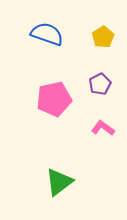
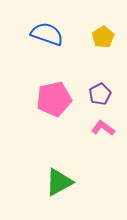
purple pentagon: moved 10 px down
green triangle: rotated 8 degrees clockwise
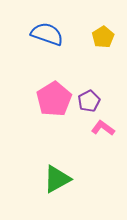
purple pentagon: moved 11 px left, 7 px down
pink pentagon: rotated 20 degrees counterclockwise
green triangle: moved 2 px left, 3 px up
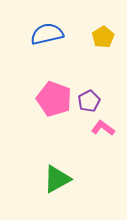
blue semicircle: rotated 32 degrees counterclockwise
pink pentagon: rotated 20 degrees counterclockwise
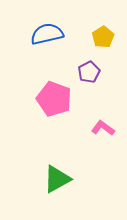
purple pentagon: moved 29 px up
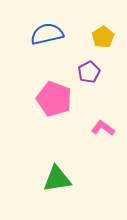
green triangle: rotated 20 degrees clockwise
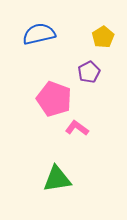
blue semicircle: moved 8 px left
pink L-shape: moved 26 px left
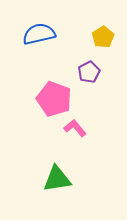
pink L-shape: moved 2 px left; rotated 15 degrees clockwise
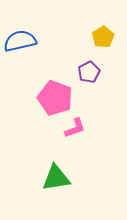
blue semicircle: moved 19 px left, 7 px down
pink pentagon: moved 1 px right, 1 px up
pink L-shape: rotated 110 degrees clockwise
green triangle: moved 1 px left, 1 px up
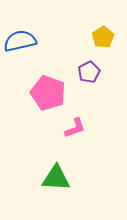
pink pentagon: moved 7 px left, 5 px up
green triangle: rotated 12 degrees clockwise
